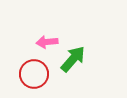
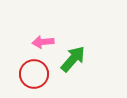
pink arrow: moved 4 px left
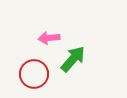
pink arrow: moved 6 px right, 4 px up
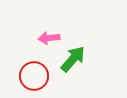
red circle: moved 2 px down
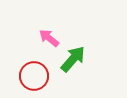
pink arrow: rotated 45 degrees clockwise
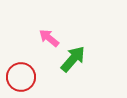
red circle: moved 13 px left, 1 px down
